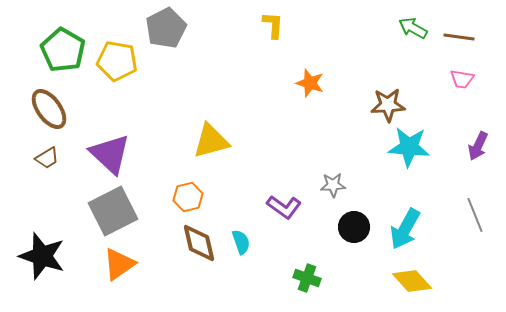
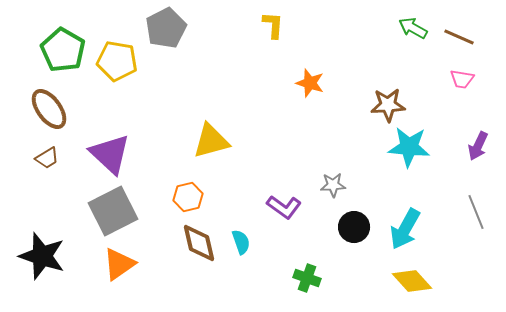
brown line: rotated 16 degrees clockwise
gray line: moved 1 px right, 3 px up
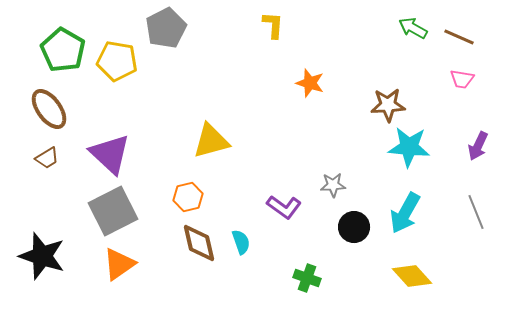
cyan arrow: moved 16 px up
yellow diamond: moved 5 px up
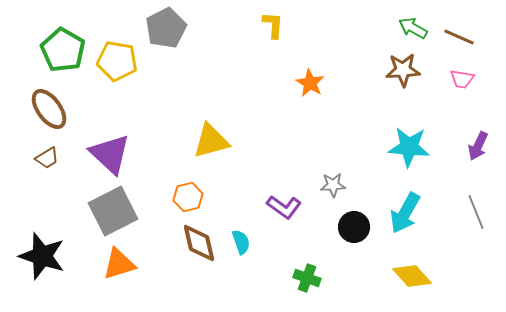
orange star: rotated 12 degrees clockwise
brown star: moved 15 px right, 35 px up
orange triangle: rotated 18 degrees clockwise
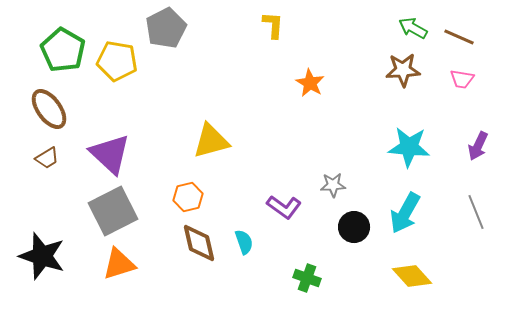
cyan semicircle: moved 3 px right
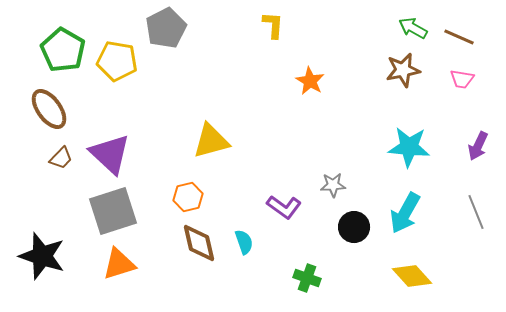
brown star: rotated 8 degrees counterclockwise
orange star: moved 2 px up
brown trapezoid: moved 14 px right; rotated 15 degrees counterclockwise
gray square: rotated 9 degrees clockwise
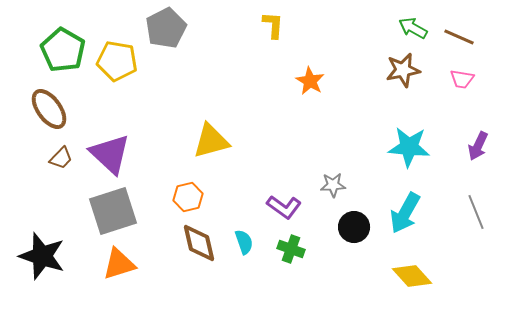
green cross: moved 16 px left, 29 px up
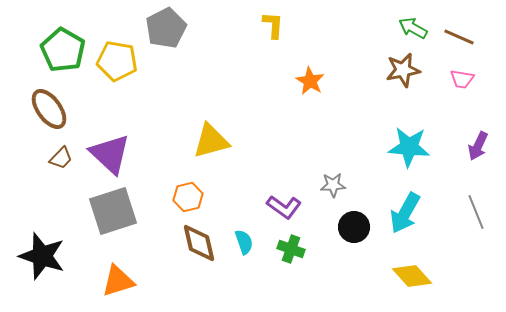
orange triangle: moved 1 px left, 17 px down
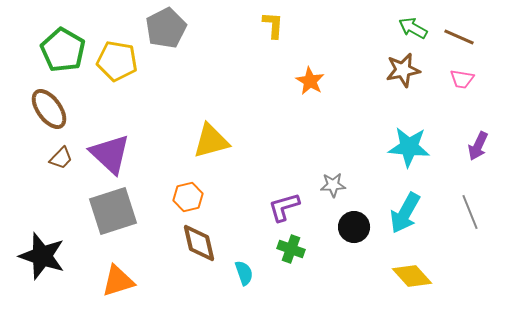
purple L-shape: rotated 128 degrees clockwise
gray line: moved 6 px left
cyan semicircle: moved 31 px down
